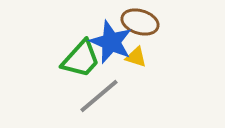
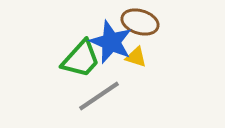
gray line: rotated 6 degrees clockwise
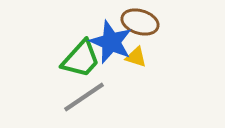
gray line: moved 15 px left, 1 px down
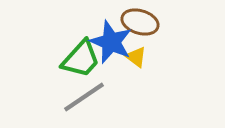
yellow triangle: rotated 20 degrees clockwise
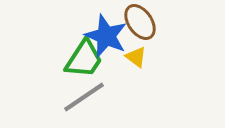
brown ellipse: rotated 39 degrees clockwise
blue star: moved 5 px left, 6 px up
green trapezoid: moved 3 px right; rotated 9 degrees counterclockwise
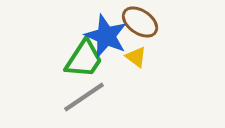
brown ellipse: rotated 21 degrees counterclockwise
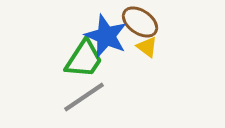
yellow triangle: moved 11 px right, 10 px up
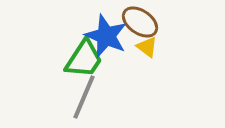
gray line: rotated 33 degrees counterclockwise
